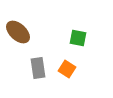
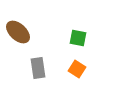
orange square: moved 10 px right
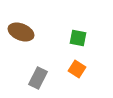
brown ellipse: moved 3 px right; rotated 20 degrees counterclockwise
gray rectangle: moved 10 px down; rotated 35 degrees clockwise
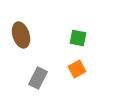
brown ellipse: moved 3 px down; rotated 50 degrees clockwise
orange square: rotated 30 degrees clockwise
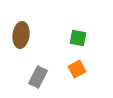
brown ellipse: rotated 25 degrees clockwise
gray rectangle: moved 1 px up
